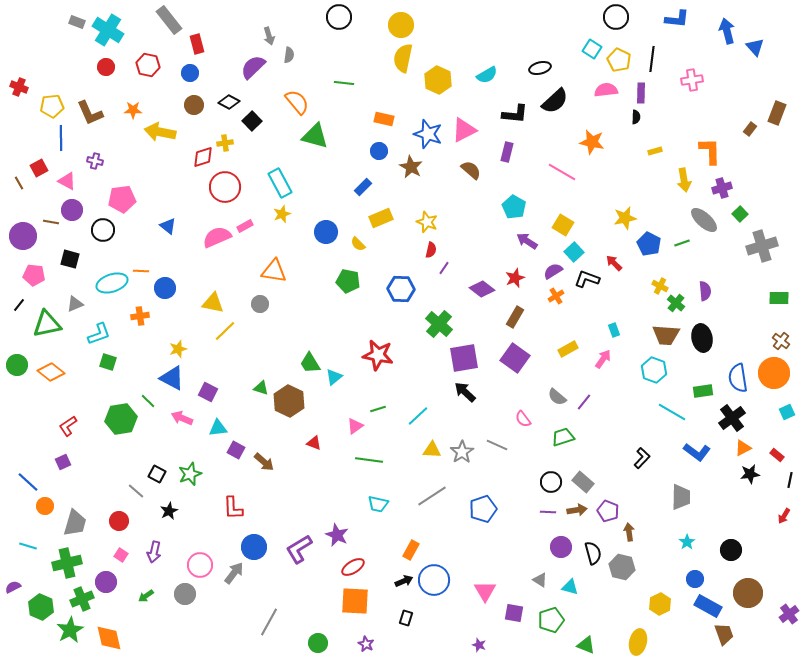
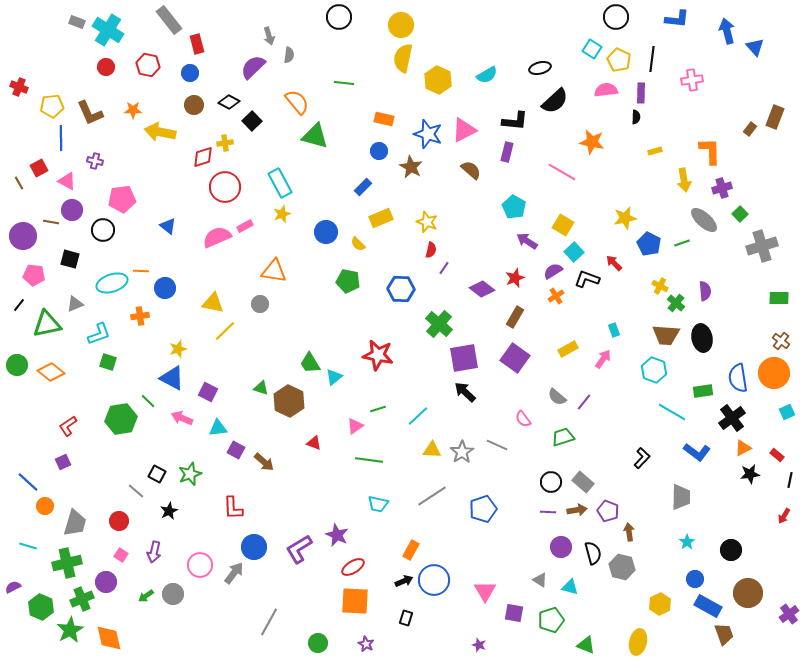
brown rectangle at (777, 113): moved 2 px left, 4 px down
black L-shape at (515, 114): moved 7 px down
gray circle at (185, 594): moved 12 px left
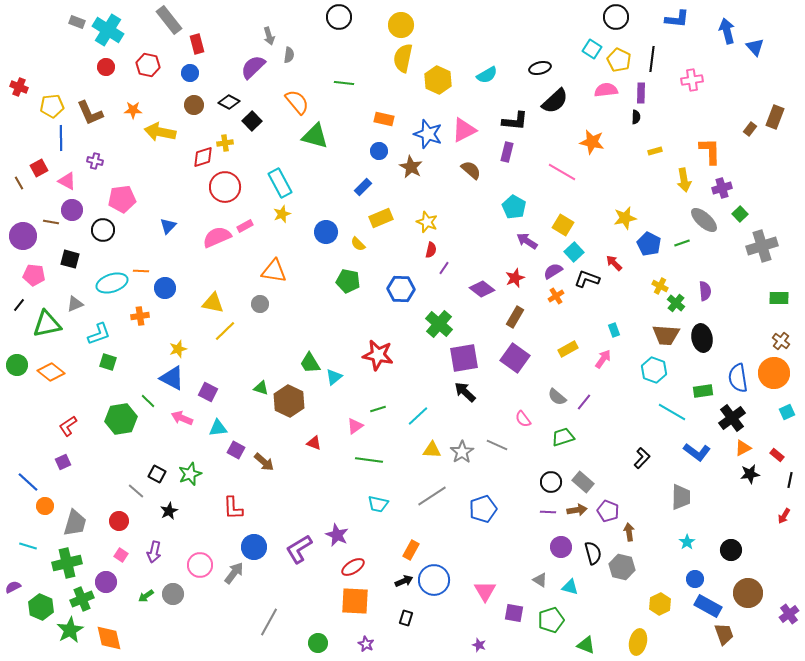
blue triangle at (168, 226): rotated 36 degrees clockwise
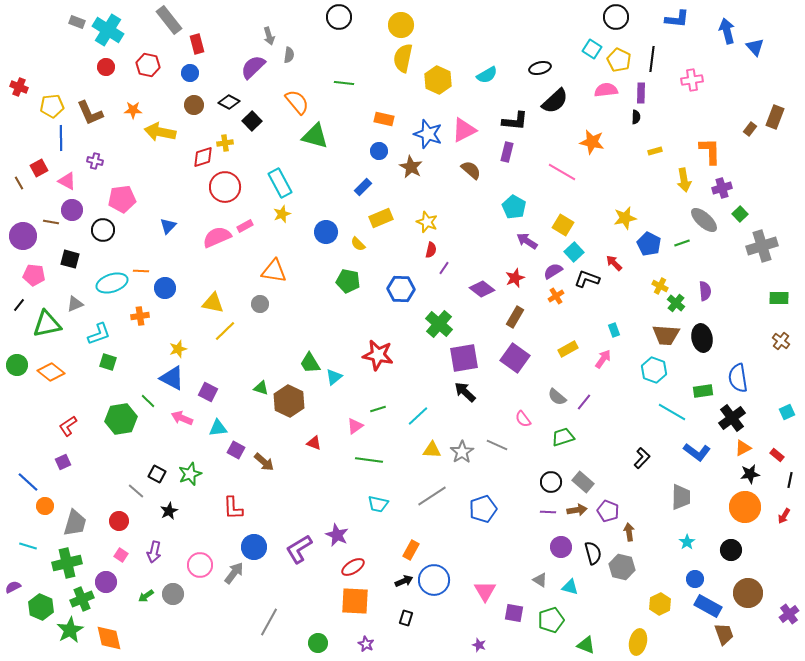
orange circle at (774, 373): moved 29 px left, 134 px down
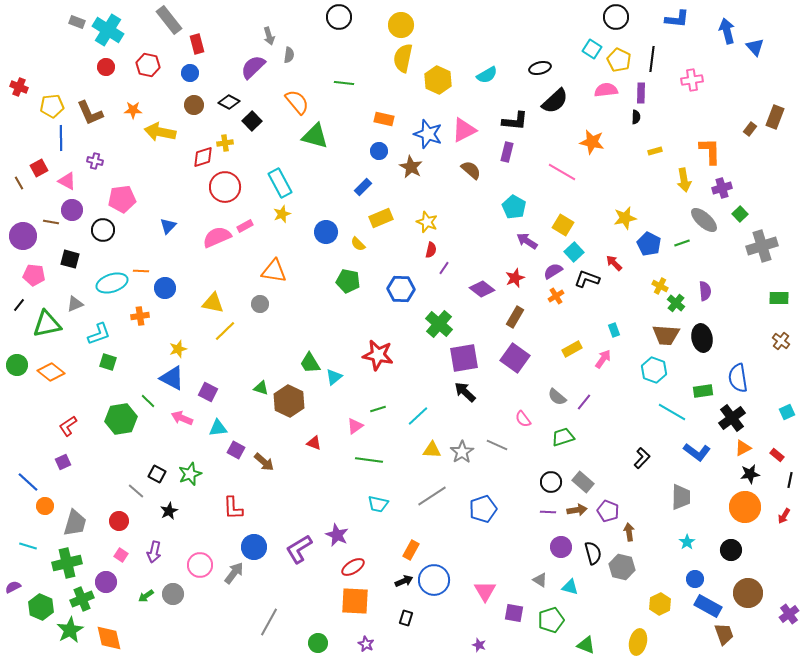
yellow rectangle at (568, 349): moved 4 px right
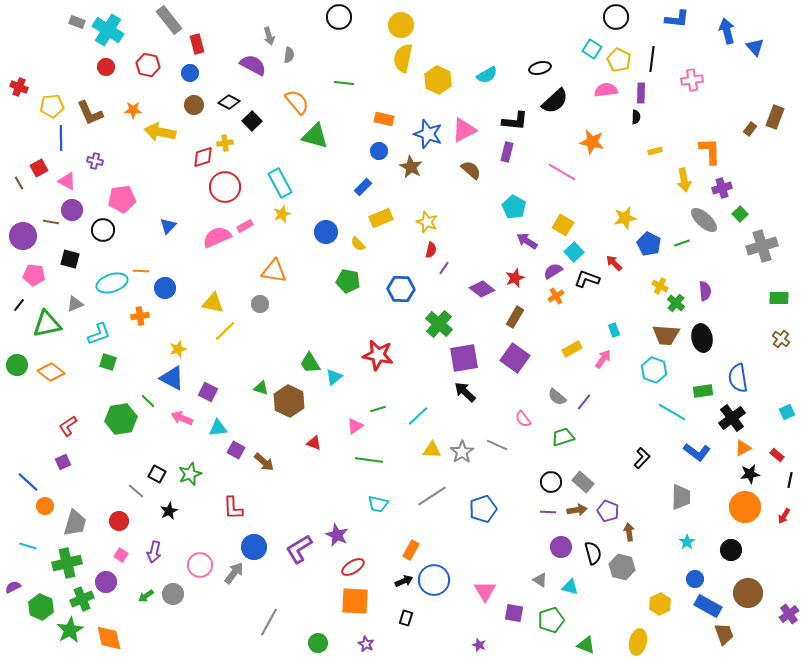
purple semicircle at (253, 67): moved 2 px up; rotated 72 degrees clockwise
brown cross at (781, 341): moved 2 px up
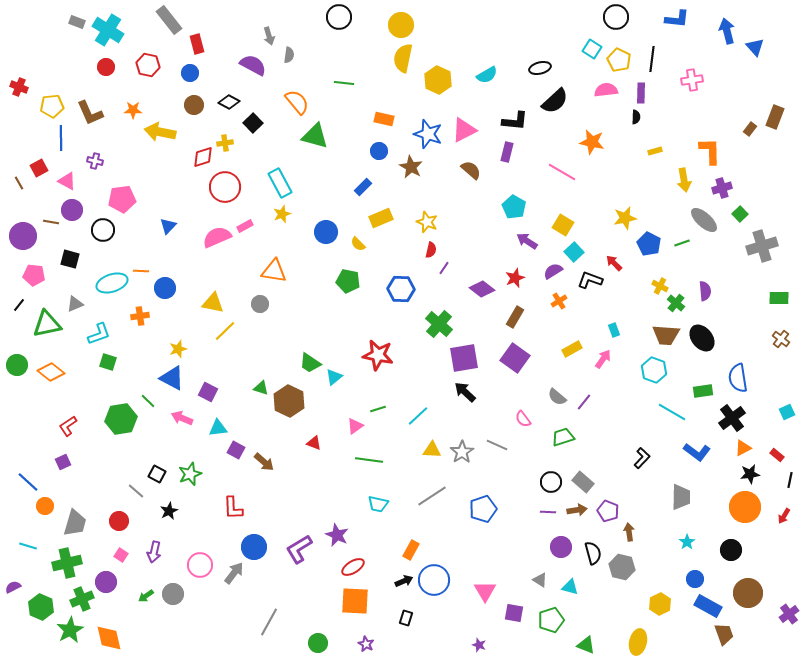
black square at (252, 121): moved 1 px right, 2 px down
black L-shape at (587, 279): moved 3 px right, 1 px down
orange cross at (556, 296): moved 3 px right, 5 px down
black ellipse at (702, 338): rotated 28 degrees counterclockwise
green trapezoid at (310, 363): rotated 25 degrees counterclockwise
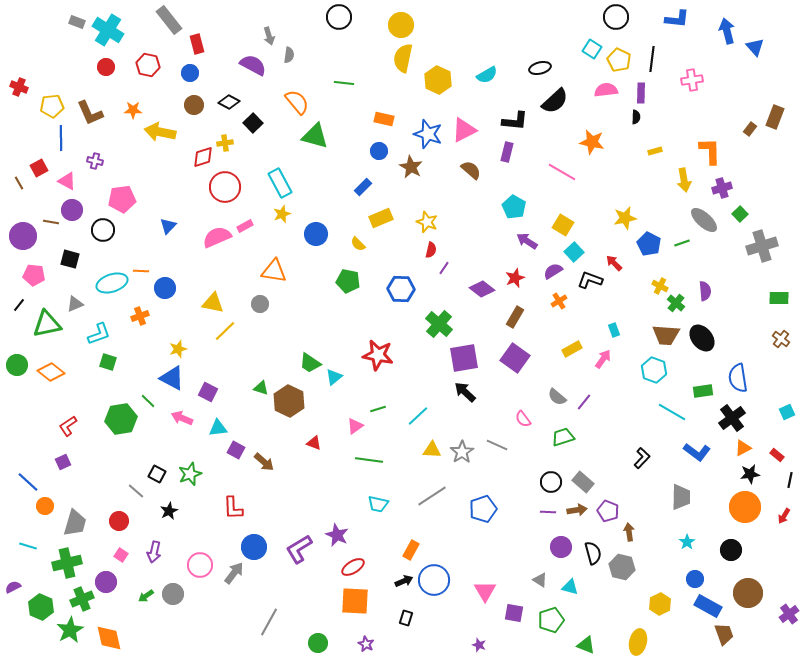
blue circle at (326, 232): moved 10 px left, 2 px down
orange cross at (140, 316): rotated 12 degrees counterclockwise
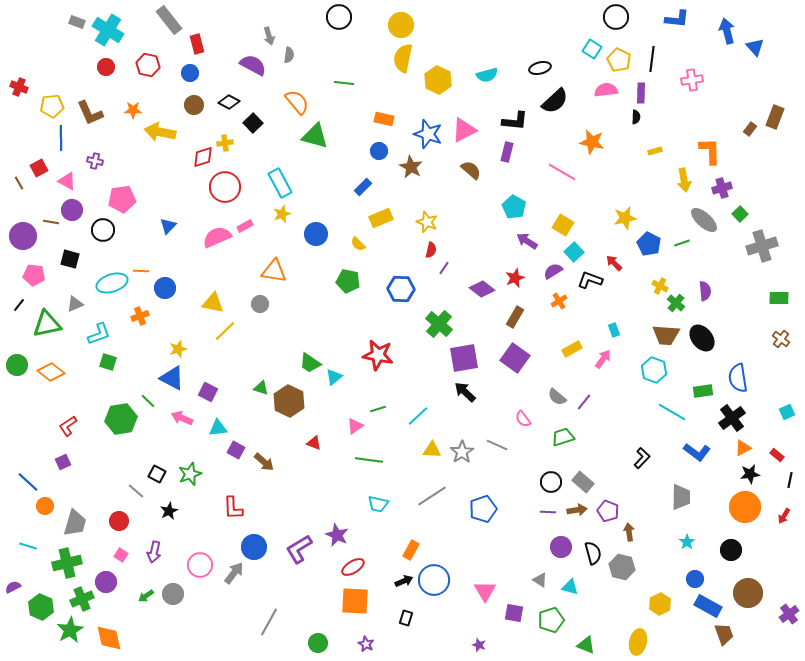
cyan semicircle at (487, 75): rotated 15 degrees clockwise
